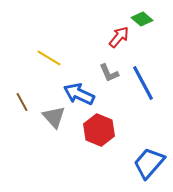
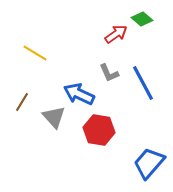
red arrow: moved 3 px left, 3 px up; rotated 15 degrees clockwise
yellow line: moved 14 px left, 5 px up
brown line: rotated 60 degrees clockwise
red hexagon: rotated 12 degrees counterclockwise
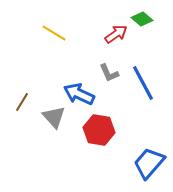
yellow line: moved 19 px right, 20 px up
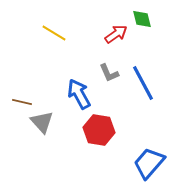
green diamond: rotated 35 degrees clockwise
blue arrow: rotated 36 degrees clockwise
brown line: rotated 72 degrees clockwise
gray triangle: moved 12 px left, 5 px down
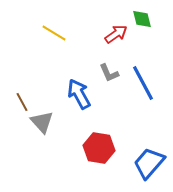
brown line: rotated 48 degrees clockwise
red hexagon: moved 18 px down
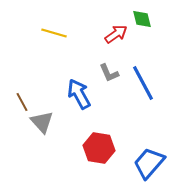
yellow line: rotated 15 degrees counterclockwise
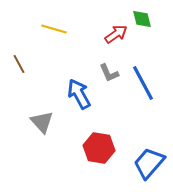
yellow line: moved 4 px up
brown line: moved 3 px left, 38 px up
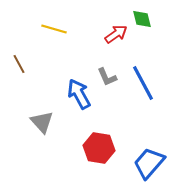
gray L-shape: moved 2 px left, 4 px down
